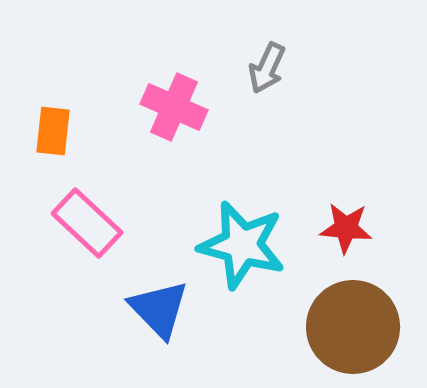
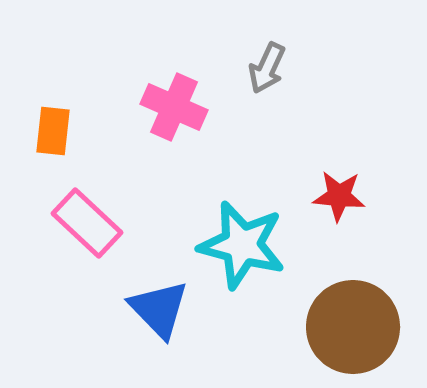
red star: moved 7 px left, 32 px up
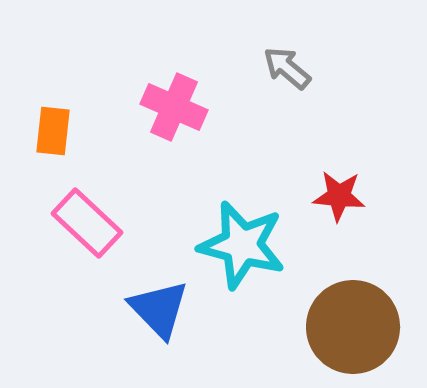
gray arrow: moved 20 px right; rotated 105 degrees clockwise
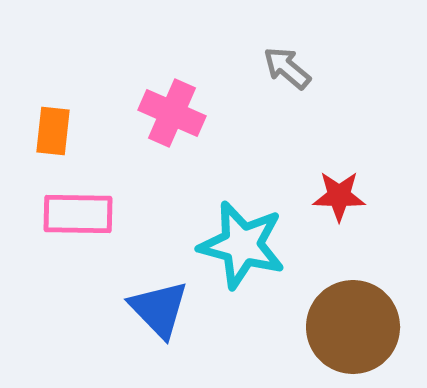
pink cross: moved 2 px left, 6 px down
red star: rotated 4 degrees counterclockwise
pink rectangle: moved 9 px left, 9 px up; rotated 42 degrees counterclockwise
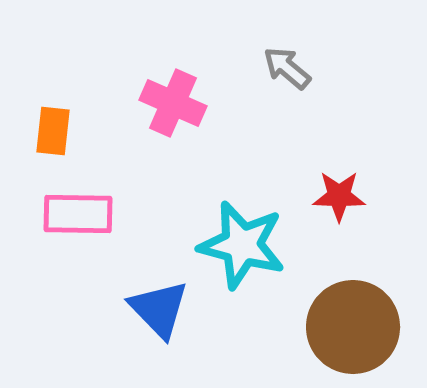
pink cross: moved 1 px right, 10 px up
